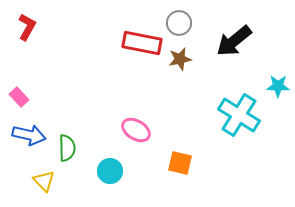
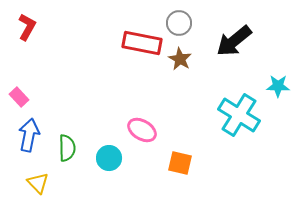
brown star: rotated 30 degrees counterclockwise
pink ellipse: moved 6 px right
blue arrow: rotated 92 degrees counterclockwise
cyan circle: moved 1 px left, 13 px up
yellow triangle: moved 6 px left, 2 px down
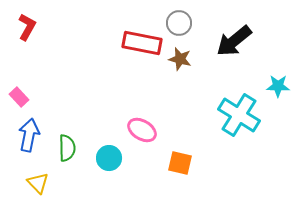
brown star: rotated 15 degrees counterclockwise
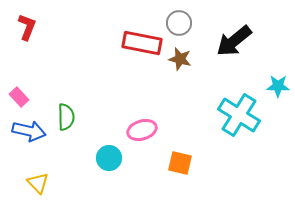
red L-shape: rotated 8 degrees counterclockwise
pink ellipse: rotated 48 degrees counterclockwise
blue arrow: moved 4 px up; rotated 92 degrees clockwise
green semicircle: moved 1 px left, 31 px up
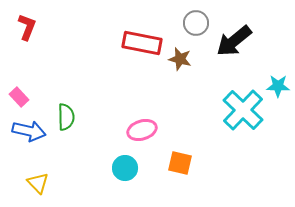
gray circle: moved 17 px right
cyan cross: moved 4 px right, 5 px up; rotated 12 degrees clockwise
cyan circle: moved 16 px right, 10 px down
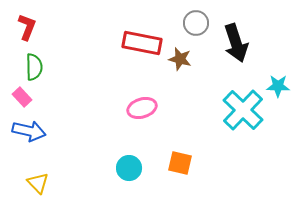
black arrow: moved 2 px right, 2 px down; rotated 69 degrees counterclockwise
pink rectangle: moved 3 px right
green semicircle: moved 32 px left, 50 px up
pink ellipse: moved 22 px up
cyan circle: moved 4 px right
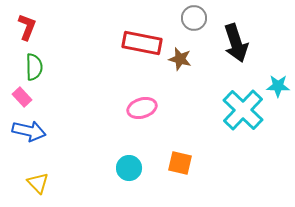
gray circle: moved 2 px left, 5 px up
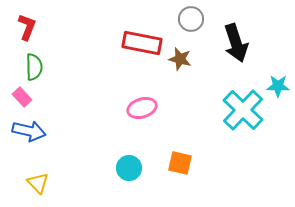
gray circle: moved 3 px left, 1 px down
